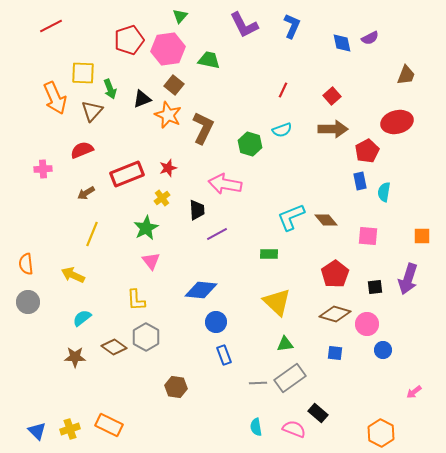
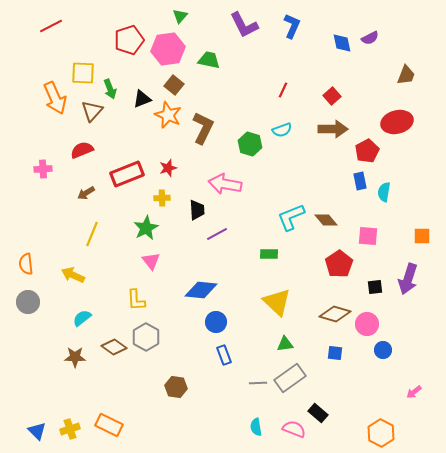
yellow cross at (162, 198): rotated 35 degrees clockwise
red pentagon at (335, 274): moved 4 px right, 10 px up
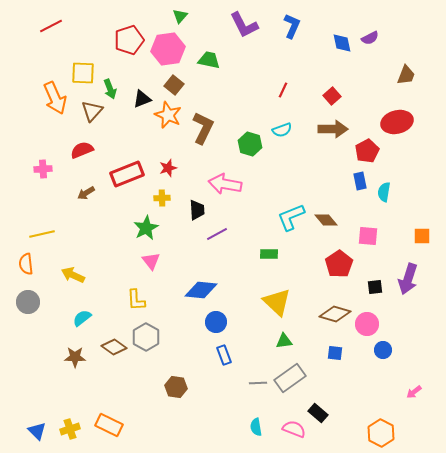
yellow line at (92, 234): moved 50 px left; rotated 55 degrees clockwise
green triangle at (285, 344): moved 1 px left, 3 px up
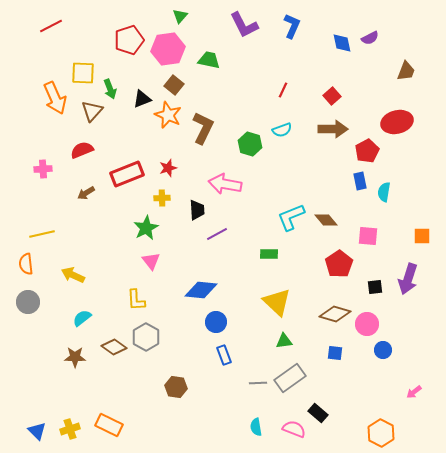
brown trapezoid at (406, 75): moved 4 px up
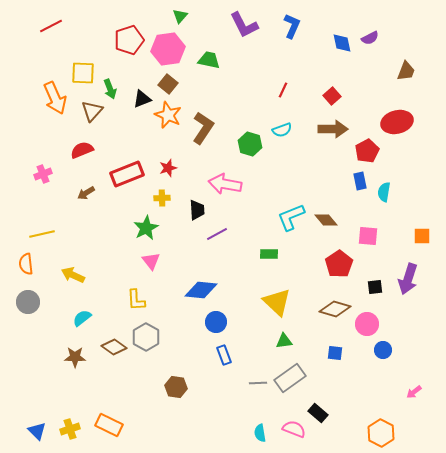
brown square at (174, 85): moved 6 px left, 1 px up
brown L-shape at (203, 128): rotated 8 degrees clockwise
pink cross at (43, 169): moved 5 px down; rotated 18 degrees counterclockwise
brown diamond at (335, 314): moved 5 px up
cyan semicircle at (256, 427): moved 4 px right, 6 px down
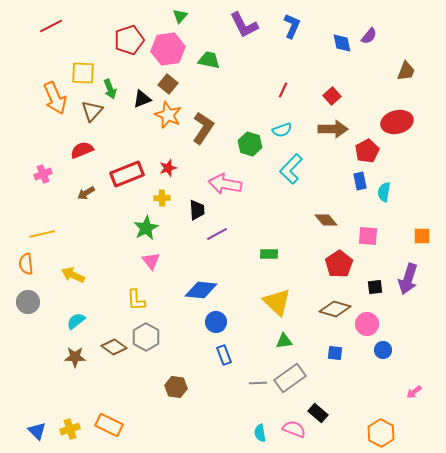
purple semicircle at (370, 38): moved 1 px left, 2 px up; rotated 24 degrees counterclockwise
cyan L-shape at (291, 217): moved 48 px up; rotated 24 degrees counterclockwise
cyan semicircle at (82, 318): moved 6 px left, 3 px down
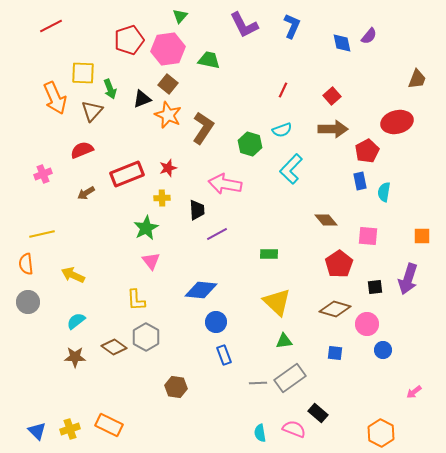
brown trapezoid at (406, 71): moved 11 px right, 8 px down
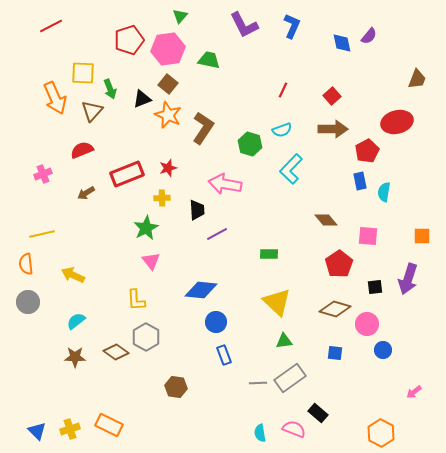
brown diamond at (114, 347): moved 2 px right, 5 px down
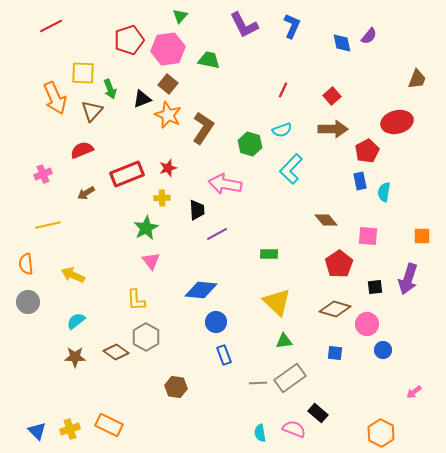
yellow line at (42, 234): moved 6 px right, 9 px up
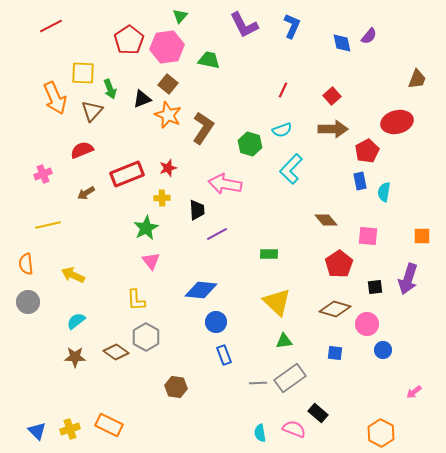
red pentagon at (129, 40): rotated 16 degrees counterclockwise
pink hexagon at (168, 49): moved 1 px left, 2 px up
